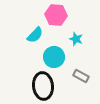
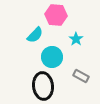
cyan star: rotated 16 degrees clockwise
cyan circle: moved 2 px left
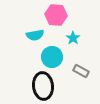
cyan semicircle: rotated 36 degrees clockwise
cyan star: moved 3 px left, 1 px up
gray rectangle: moved 5 px up
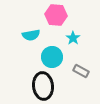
cyan semicircle: moved 4 px left
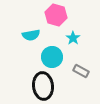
pink hexagon: rotated 10 degrees clockwise
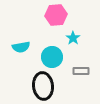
pink hexagon: rotated 20 degrees counterclockwise
cyan semicircle: moved 10 px left, 12 px down
gray rectangle: rotated 28 degrees counterclockwise
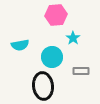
cyan semicircle: moved 1 px left, 2 px up
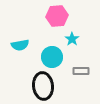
pink hexagon: moved 1 px right, 1 px down
cyan star: moved 1 px left, 1 px down
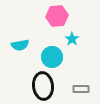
gray rectangle: moved 18 px down
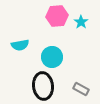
cyan star: moved 9 px right, 17 px up
gray rectangle: rotated 28 degrees clockwise
